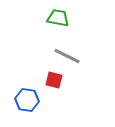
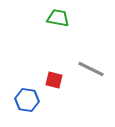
gray line: moved 24 px right, 13 px down
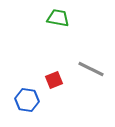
red square: rotated 36 degrees counterclockwise
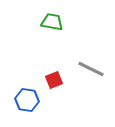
green trapezoid: moved 6 px left, 4 px down
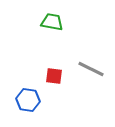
red square: moved 4 px up; rotated 30 degrees clockwise
blue hexagon: moved 1 px right
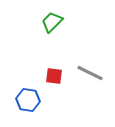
green trapezoid: rotated 55 degrees counterclockwise
gray line: moved 1 px left, 4 px down
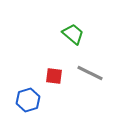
green trapezoid: moved 21 px right, 12 px down; rotated 85 degrees clockwise
blue hexagon: rotated 25 degrees counterclockwise
